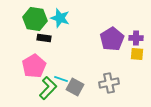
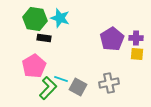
gray square: moved 3 px right
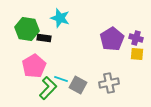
green hexagon: moved 8 px left, 10 px down
purple cross: rotated 16 degrees clockwise
gray square: moved 2 px up
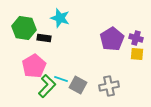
green hexagon: moved 3 px left, 1 px up
gray cross: moved 3 px down
green L-shape: moved 1 px left, 2 px up
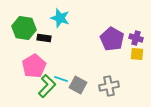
purple pentagon: rotated 10 degrees counterclockwise
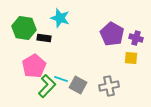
purple pentagon: moved 5 px up
yellow square: moved 6 px left, 4 px down
